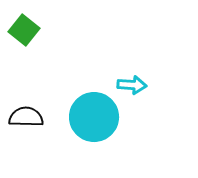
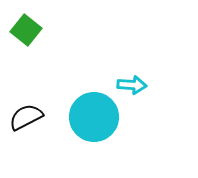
green square: moved 2 px right
black semicircle: rotated 28 degrees counterclockwise
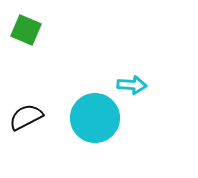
green square: rotated 16 degrees counterclockwise
cyan circle: moved 1 px right, 1 px down
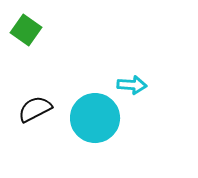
green square: rotated 12 degrees clockwise
black semicircle: moved 9 px right, 8 px up
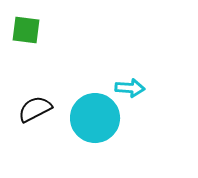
green square: rotated 28 degrees counterclockwise
cyan arrow: moved 2 px left, 3 px down
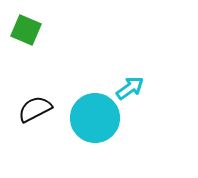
green square: rotated 16 degrees clockwise
cyan arrow: rotated 40 degrees counterclockwise
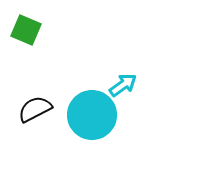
cyan arrow: moved 7 px left, 3 px up
cyan circle: moved 3 px left, 3 px up
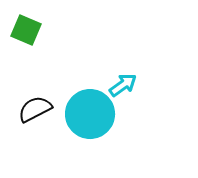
cyan circle: moved 2 px left, 1 px up
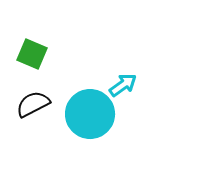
green square: moved 6 px right, 24 px down
black semicircle: moved 2 px left, 5 px up
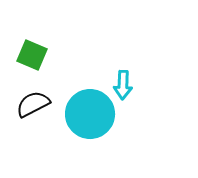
green square: moved 1 px down
cyan arrow: rotated 128 degrees clockwise
